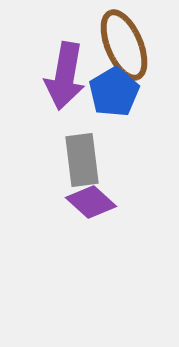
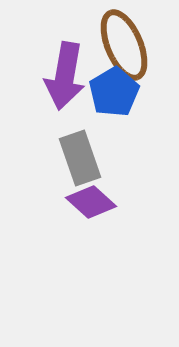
gray rectangle: moved 2 px left, 2 px up; rotated 12 degrees counterclockwise
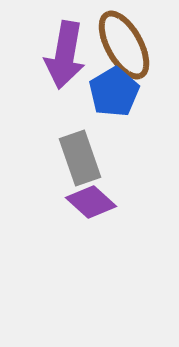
brown ellipse: rotated 6 degrees counterclockwise
purple arrow: moved 21 px up
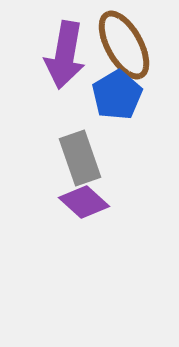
blue pentagon: moved 3 px right, 3 px down
purple diamond: moved 7 px left
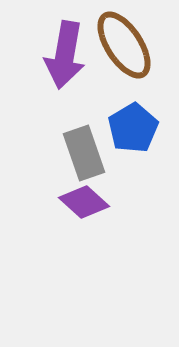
brown ellipse: rotated 4 degrees counterclockwise
blue pentagon: moved 16 px right, 33 px down
gray rectangle: moved 4 px right, 5 px up
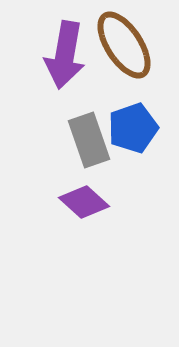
blue pentagon: rotated 12 degrees clockwise
gray rectangle: moved 5 px right, 13 px up
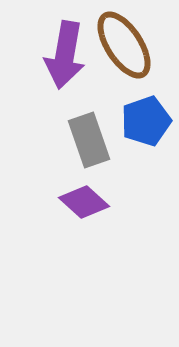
blue pentagon: moved 13 px right, 7 px up
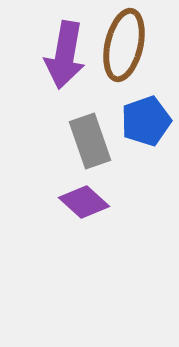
brown ellipse: rotated 46 degrees clockwise
gray rectangle: moved 1 px right, 1 px down
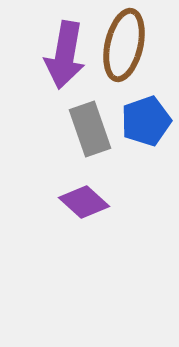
gray rectangle: moved 12 px up
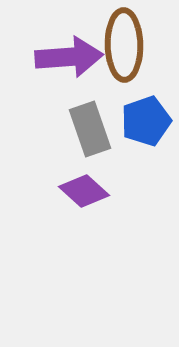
brown ellipse: rotated 14 degrees counterclockwise
purple arrow: moved 4 px right, 2 px down; rotated 104 degrees counterclockwise
purple diamond: moved 11 px up
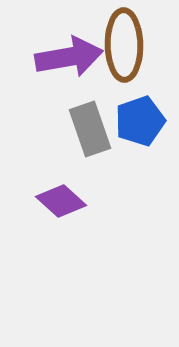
purple arrow: rotated 6 degrees counterclockwise
blue pentagon: moved 6 px left
purple diamond: moved 23 px left, 10 px down
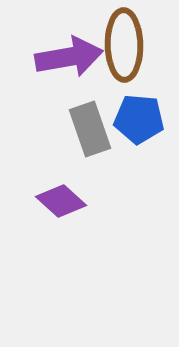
blue pentagon: moved 1 px left, 2 px up; rotated 24 degrees clockwise
